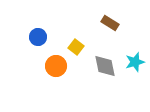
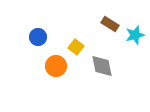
brown rectangle: moved 1 px down
cyan star: moved 27 px up
gray diamond: moved 3 px left
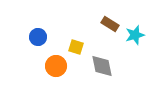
yellow square: rotated 21 degrees counterclockwise
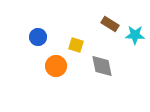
cyan star: rotated 18 degrees clockwise
yellow square: moved 2 px up
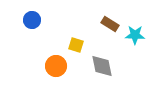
blue circle: moved 6 px left, 17 px up
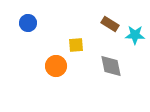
blue circle: moved 4 px left, 3 px down
yellow square: rotated 21 degrees counterclockwise
gray diamond: moved 9 px right
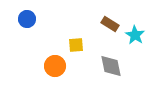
blue circle: moved 1 px left, 4 px up
cyan star: rotated 30 degrees clockwise
orange circle: moved 1 px left
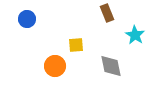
brown rectangle: moved 3 px left, 11 px up; rotated 36 degrees clockwise
